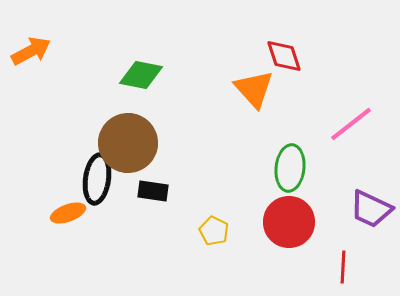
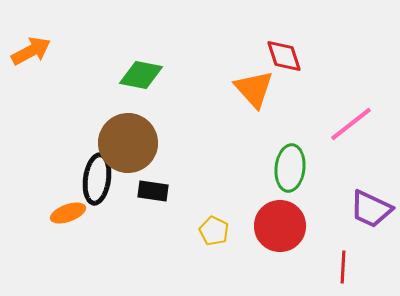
red circle: moved 9 px left, 4 px down
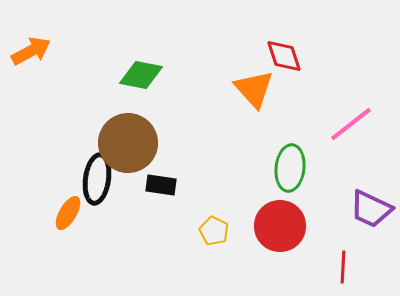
black rectangle: moved 8 px right, 6 px up
orange ellipse: rotated 40 degrees counterclockwise
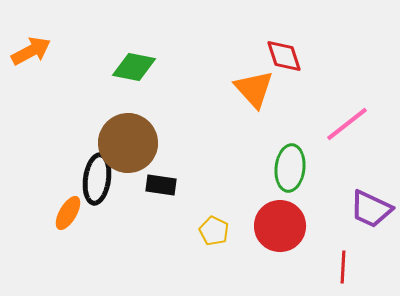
green diamond: moved 7 px left, 8 px up
pink line: moved 4 px left
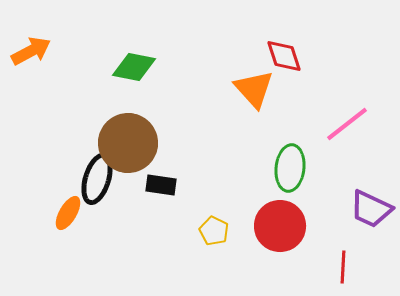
black ellipse: rotated 9 degrees clockwise
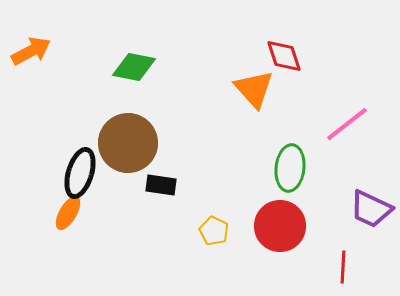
black ellipse: moved 17 px left, 6 px up
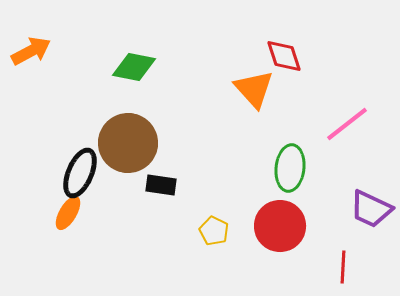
black ellipse: rotated 6 degrees clockwise
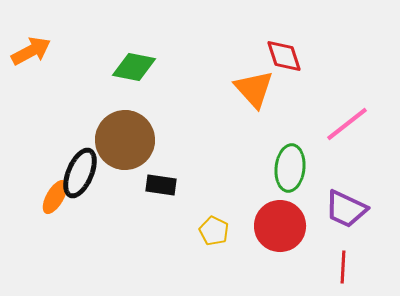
brown circle: moved 3 px left, 3 px up
purple trapezoid: moved 25 px left
orange ellipse: moved 13 px left, 16 px up
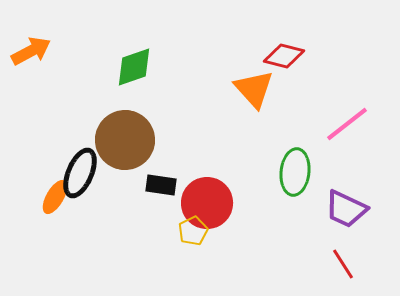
red diamond: rotated 57 degrees counterclockwise
green diamond: rotated 30 degrees counterclockwise
green ellipse: moved 5 px right, 4 px down
red circle: moved 73 px left, 23 px up
yellow pentagon: moved 21 px left; rotated 20 degrees clockwise
red line: moved 3 px up; rotated 36 degrees counterclockwise
